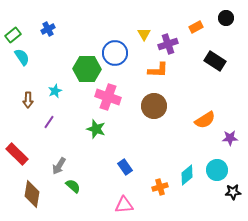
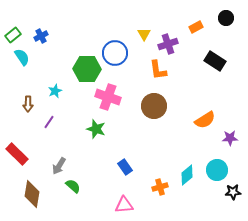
blue cross: moved 7 px left, 7 px down
orange L-shape: rotated 80 degrees clockwise
brown arrow: moved 4 px down
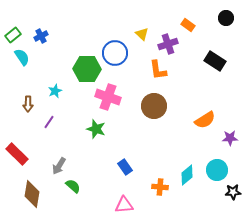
orange rectangle: moved 8 px left, 2 px up; rotated 64 degrees clockwise
yellow triangle: moved 2 px left; rotated 16 degrees counterclockwise
orange cross: rotated 21 degrees clockwise
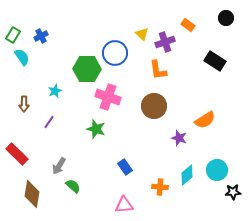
green rectangle: rotated 21 degrees counterclockwise
purple cross: moved 3 px left, 2 px up
brown arrow: moved 4 px left
purple star: moved 51 px left; rotated 21 degrees clockwise
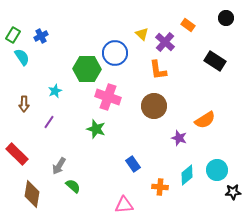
purple cross: rotated 30 degrees counterclockwise
blue rectangle: moved 8 px right, 3 px up
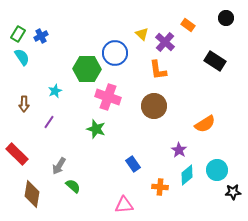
green rectangle: moved 5 px right, 1 px up
orange semicircle: moved 4 px down
purple star: moved 12 px down; rotated 14 degrees clockwise
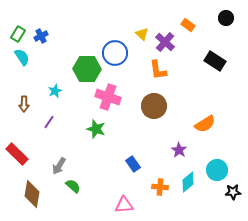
cyan diamond: moved 1 px right, 7 px down
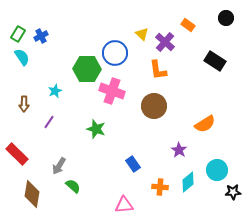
pink cross: moved 4 px right, 6 px up
